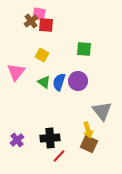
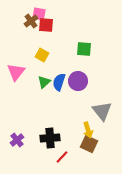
green triangle: rotated 40 degrees clockwise
red line: moved 3 px right, 1 px down
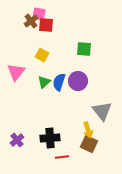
red line: rotated 40 degrees clockwise
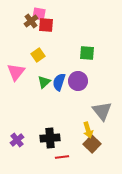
green square: moved 3 px right, 4 px down
yellow square: moved 4 px left; rotated 24 degrees clockwise
brown square: moved 3 px right; rotated 18 degrees clockwise
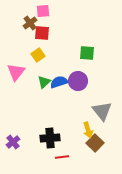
pink square: moved 4 px right, 3 px up; rotated 16 degrees counterclockwise
brown cross: moved 1 px left, 2 px down
red square: moved 4 px left, 8 px down
blue semicircle: rotated 54 degrees clockwise
purple cross: moved 4 px left, 2 px down
brown square: moved 3 px right, 1 px up
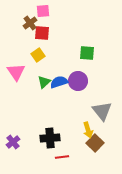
pink triangle: rotated 12 degrees counterclockwise
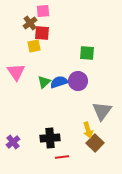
yellow square: moved 4 px left, 9 px up; rotated 24 degrees clockwise
gray triangle: rotated 15 degrees clockwise
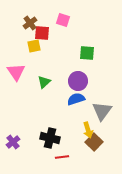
pink square: moved 20 px right, 9 px down; rotated 24 degrees clockwise
blue semicircle: moved 17 px right, 17 px down
black cross: rotated 18 degrees clockwise
brown square: moved 1 px left, 1 px up
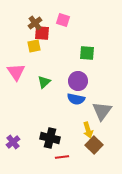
brown cross: moved 5 px right
blue semicircle: rotated 150 degrees counterclockwise
brown square: moved 3 px down
